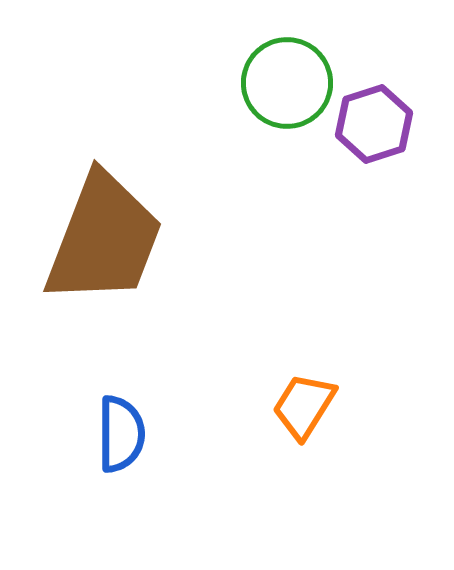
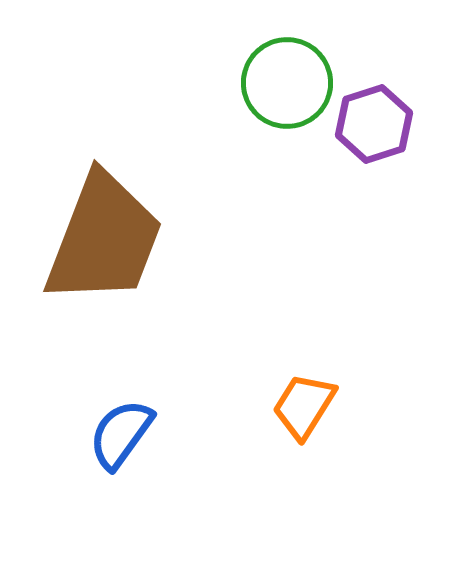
blue semicircle: rotated 144 degrees counterclockwise
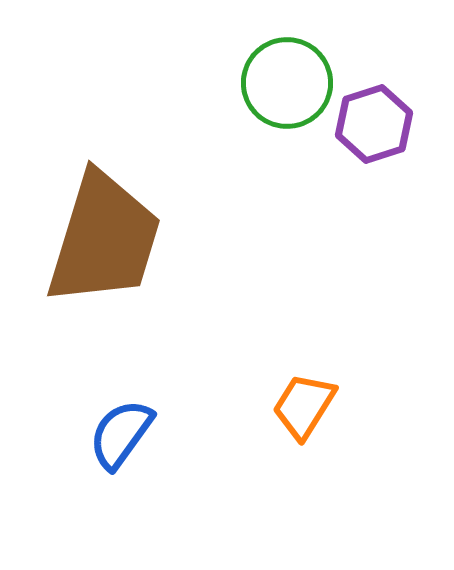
brown trapezoid: rotated 4 degrees counterclockwise
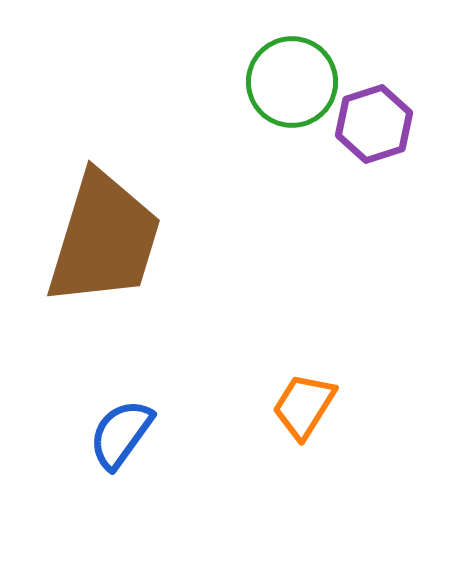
green circle: moved 5 px right, 1 px up
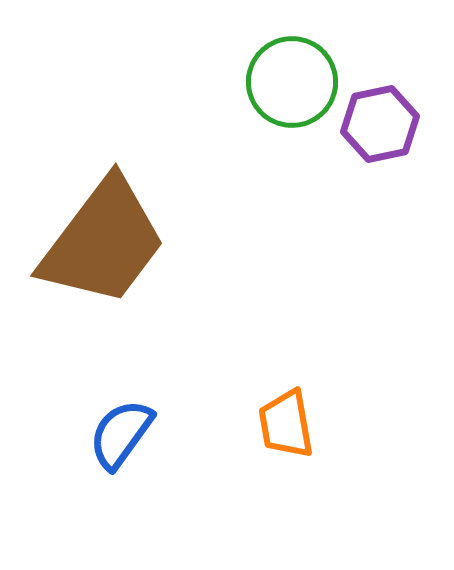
purple hexagon: moved 6 px right; rotated 6 degrees clockwise
brown trapezoid: moved 1 px left, 3 px down; rotated 20 degrees clockwise
orange trapezoid: moved 18 px left, 18 px down; rotated 42 degrees counterclockwise
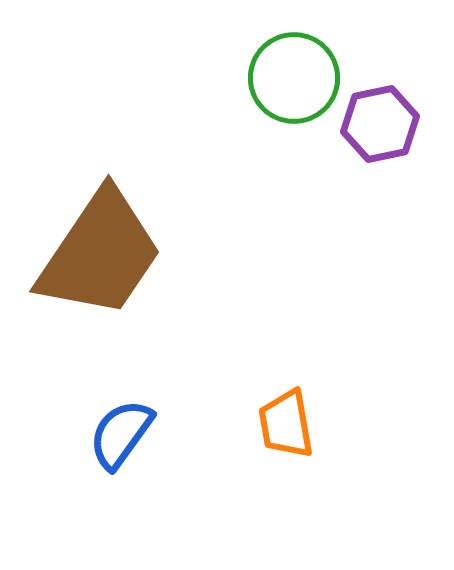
green circle: moved 2 px right, 4 px up
brown trapezoid: moved 3 px left, 12 px down; rotated 3 degrees counterclockwise
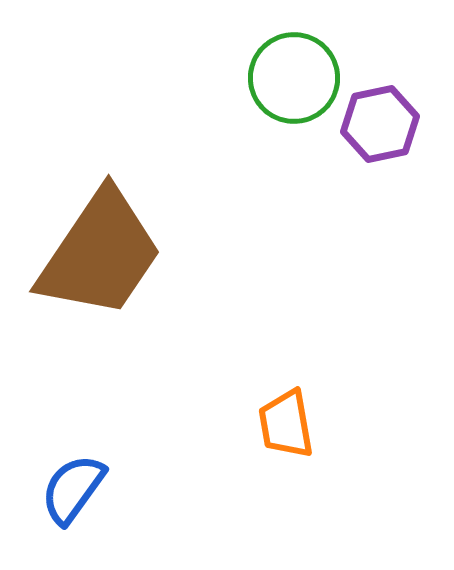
blue semicircle: moved 48 px left, 55 px down
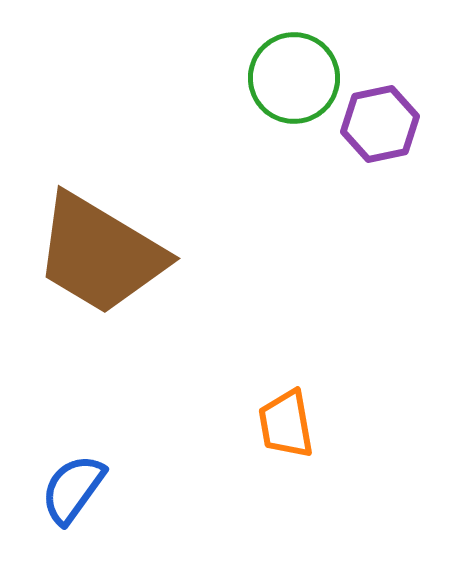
brown trapezoid: rotated 87 degrees clockwise
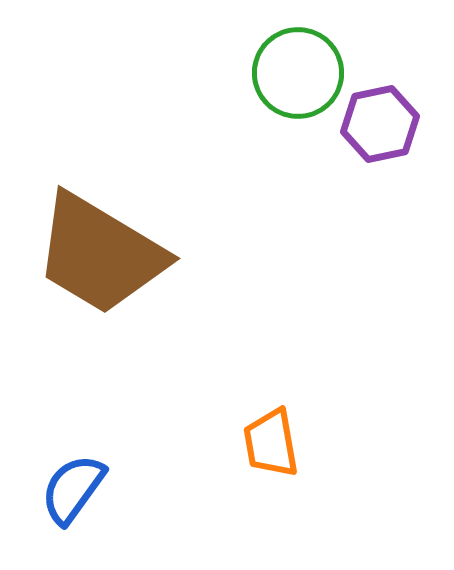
green circle: moved 4 px right, 5 px up
orange trapezoid: moved 15 px left, 19 px down
